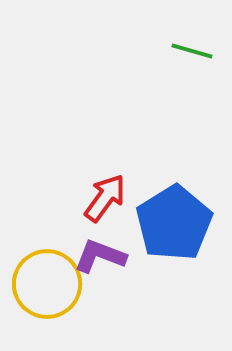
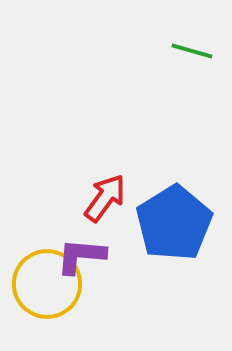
purple L-shape: moved 19 px left; rotated 16 degrees counterclockwise
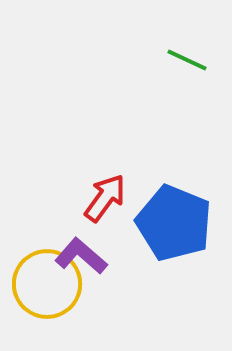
green line: moved 5 px left, 9 px down; rotated 9 degrees clockwise
blue pentagon: rotated 18 degrees counterclockwise
purple L-shape: rotated 36 degrees clockwise
